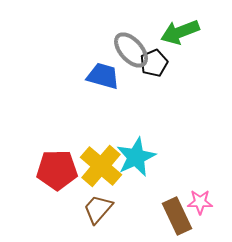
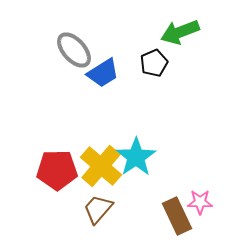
gray ellipse: moved 57 px left
blue trapezoid: moved 3 px up; rotated 132 degrees clockwise
cyan star: rotated 9 degrees counterclockwise
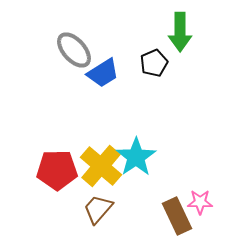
green arrow: rotated 69 degrees counterclockwise
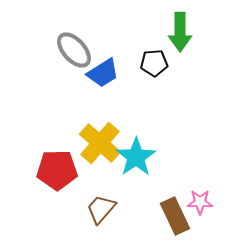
black pentagon: rotated 20 degrees clockwise
yellow cross: moved 1 px left, 23 px up
brown trapezoid: moved 3 px right
brown rectangle: moved 2 px left
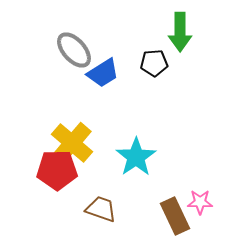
yellow cross: moved 28 px left
brown trapezoid: rotated 68 degrees clockwise
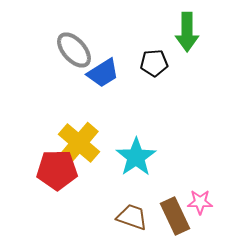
green arrow: moved 7 px right
yellow cross: moved 7 px right
brown trapezoid: moved 31 px right, 8 px down
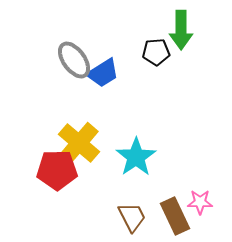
green arrow: moved 6 px left, 2 px up
gray ellipse: moved 10 px down; rotated 6 degrees clockwise
black pentagon: moved 2 px right, 11 px up
brown trapezoid: rotated 44 degrees clockwise
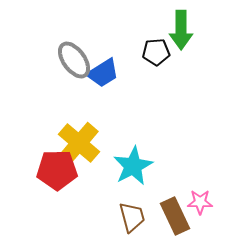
cyan star: moved 3 px left, 9 px down; rotated 6 degrees clockwise
brown trapezoid: rotated 12 degrees clockwise
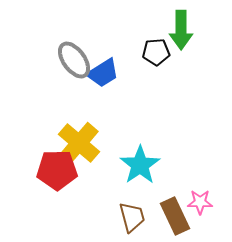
cyan star: moved 7 px right, 1 px up; rotated 6 degrees counterclockwise
